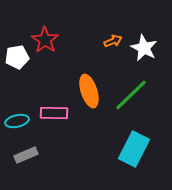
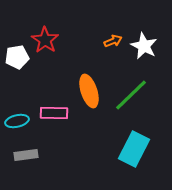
white star: moved 2 px up
gray rectangle: rotated 15 degrees clockwise
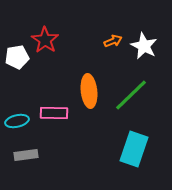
orange ellipse: rotated 12 degrees clockwise
cyan rectangle: rotated 8 degrees counterclockwise
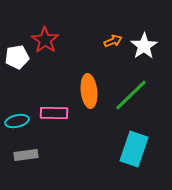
white star: rotated 12 degrees clockwise
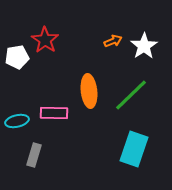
gray rectangle: moved 8 px right; rotated 65 degrees counterclockwise
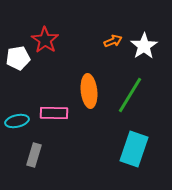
white pentagon: moved 1 px right, 1 px down
green line: moved 1 px left; rotated 15 degrees counterclockwise
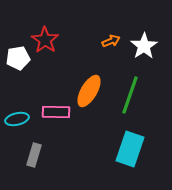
orange arrow: moved 2 px left
orange ellipse: rotated 36 degrees clockwise
green line: rotated 12 degrees counterclockwise
pink rectangle: moved 2 px right, 1 px up
cyan ellipse: moved 2 px up
cyan rectangle: moved 4 px left
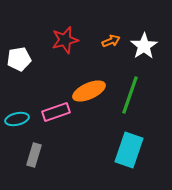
red star: moved 20 px right; rotated 24 degrees clockwise
white pentagon: moved 1 px right, 1 px down
orange ellipse: rotated 36 degrees clockwise
pink rectangle: rotated 20 degrees counterclockwise
cyan rectangle: moved 1 px left, 1 px down
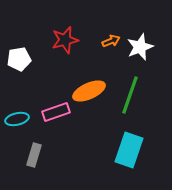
white star: moved 4 px left, 1 px down; rotated 12 degrees clockwise
